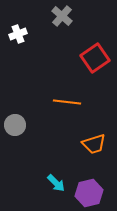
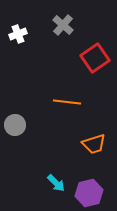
gray cross: moved 1 px right, 9 px down
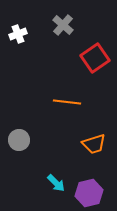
gray circle: moved 4 px right, 15 px down
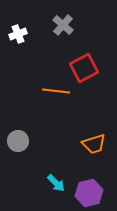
red square: moved 11 px left, 10 px down; rotated 8 degrees clockwise
orange line: moved 11 px left, 11 px up
gray circle: moved 1 px left, 1 px down
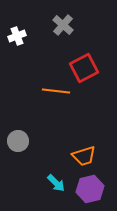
white cross: moved 1 px left, 2 px down
orange trapezoid: moved 10 px left, 12 px down
purple hexagon: moved 1 px right, 4 px up
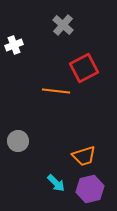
white cross: moved 3 px left, 9 px down
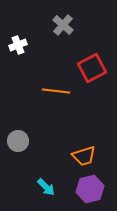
white cross: moved 4 px right
red square: moved 8 px right
cyan arrow: moved 10 px left, 4 px down
